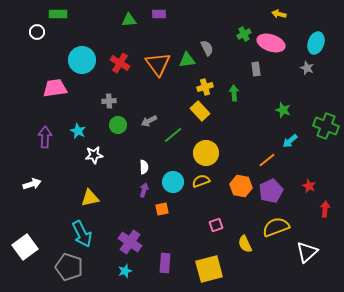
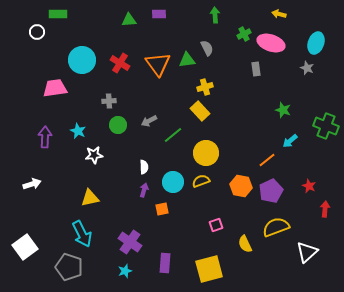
green arrow at (234, 93): moved 19 px left, 78 px up
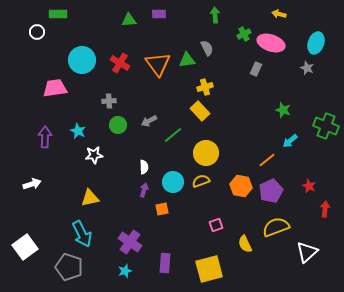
gray rectangle at (256, 69): rotated 32 degrees clockwise
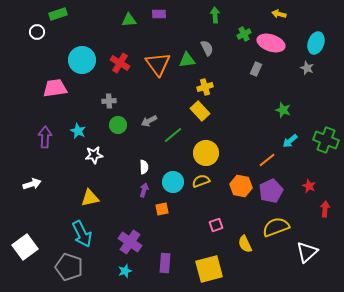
green rectangle at (58, 14): rotated 18 degrees counterclockwise
green cross at (326, 126): moved 14 px down
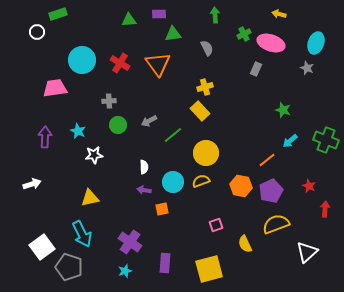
green triangle at (187, 60): moved 14 px left, 26 px up
purple arrow at (144, 190): rotated 96 degrees counterclockwise
yellow semicircle at (276, 227): moved 3 px up
white square at (25, 247): moved 17 px right
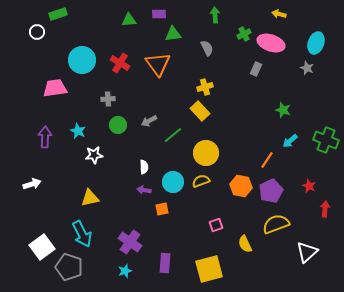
gray cross at (109, 101): moved 1 px left, 2 px up
orange line at (267, 160): rotated 18 degrees counterclockwise
